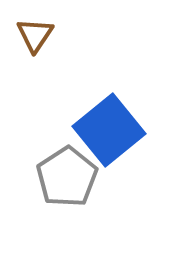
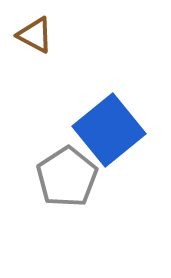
brown triangle: rotated 36 degrees counterclockwise
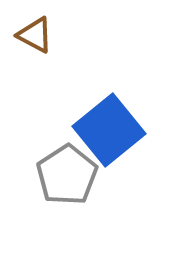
gray pentagon: moved 2 px up
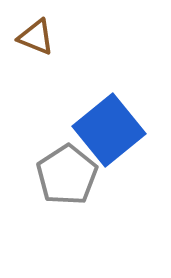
brown triangle: moved 1 px right, 2 px down; rotated 6 degrees counterclockwise
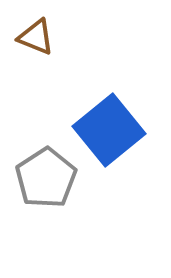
gray pentagon: moved 21 px left, 3 px down
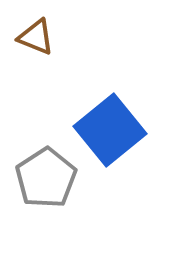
blue square: moved 1 px right
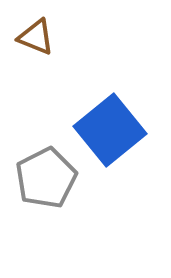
gray pentagon: rotated 6 degrees clockwise
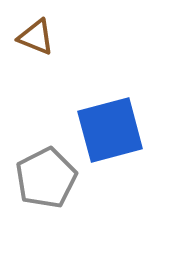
blue square: rotated 24 degrees clockwise
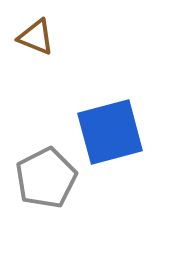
blue square: moved 2 px down
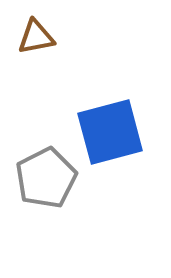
brown triangle: rotated 33 degrees counterclockwise
